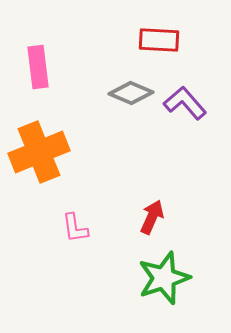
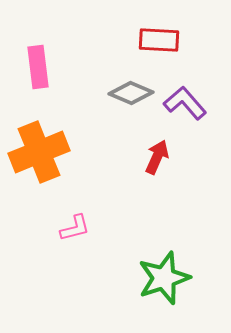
red arrow: moved 5 px right, 60 px up
pink L-shape: rotated 96 degrees counterclockwise
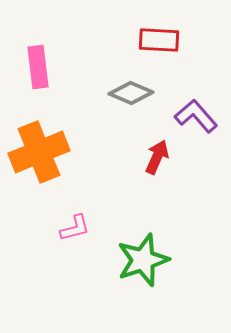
purple L-shape: moved 11 px right, 13 px down
green star: moved 21 px left, 18 px up
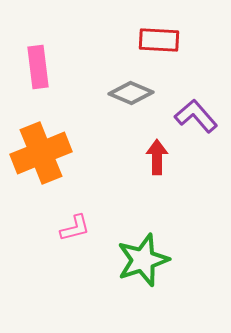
orange cross: moved 2 px right, 1 px down
red arrow: rotated 24 degrees counterclockwise
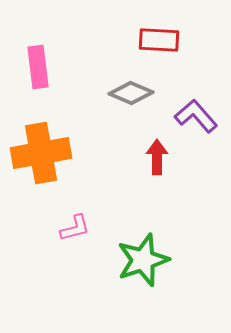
orange cross: rotated 12 degrees clockwise
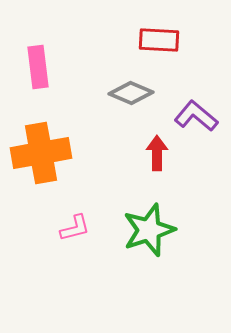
purple L-shape: rotated 9 degrees counterclockwise
red arrow: moved 4 px up
green star: moved 6 px right, 30 px up
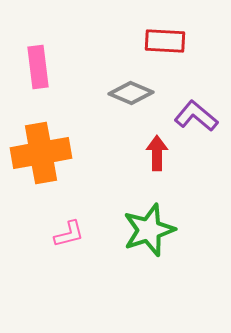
red rectangle: moved 6 px right, 1 px down
pink L-shape: moved 6 px left, 6 px down
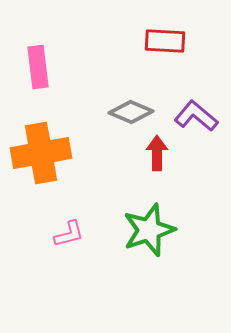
gray diamond: moved 19 px down
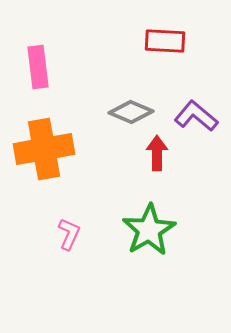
orange cross: moved 3 px right, 4 px up
green star: rotated 12 degrees counterclockwise
pink L-shape: rotated 52 degrees counterclockwise
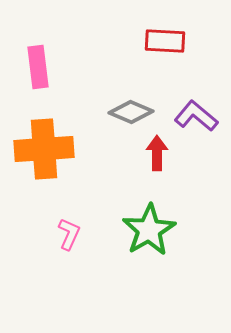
orange cross: rotated 6 degrees clockwise
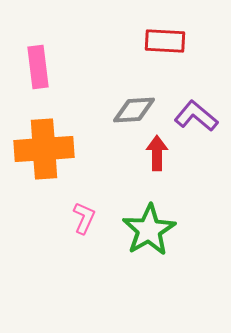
gray diamond: moved 3 px right, 2 px up; rotated 27 degrees counterclockwise
pink L-shape: moved 15 px right, 16 px up
